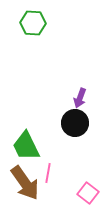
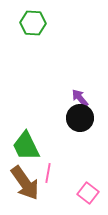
purple arrow: rotated 120 degrees clockwise
black circle: moved 5 px right, 5 px up
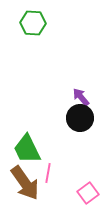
purple arrow: moved 1 px right, 1 px up
green trapezoid: moved 1 px right, 3 px down
pink square: rotated 15 degrees clockwise
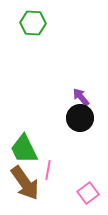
green trapezoid: moved 3 px left
pink line: moved 3 px up
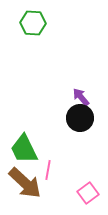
brown arrow: rotated 12 degrees counterclockwise
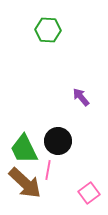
green hexagon: moved 15 px right, 7 px down
black circle: moved 22 px left, 23 px down
pink square: moved 1 px right
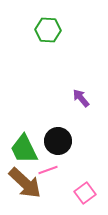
purple arrow: moved 1 px down
pink line: rotated 60 degrees clockwise
pink square: moved 4 px left
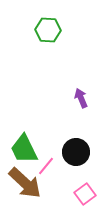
purple arrow: rotated 18 degrees clockwise
black circle: moved 18 px right, 11 px down
pink line: moved 2 px left, 4 px up; rotated 30 degrees counterclockwise
pink square: moved 1 px down
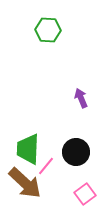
green trapezoid: moved 4 px right; rotated 28 degrees clockwise
